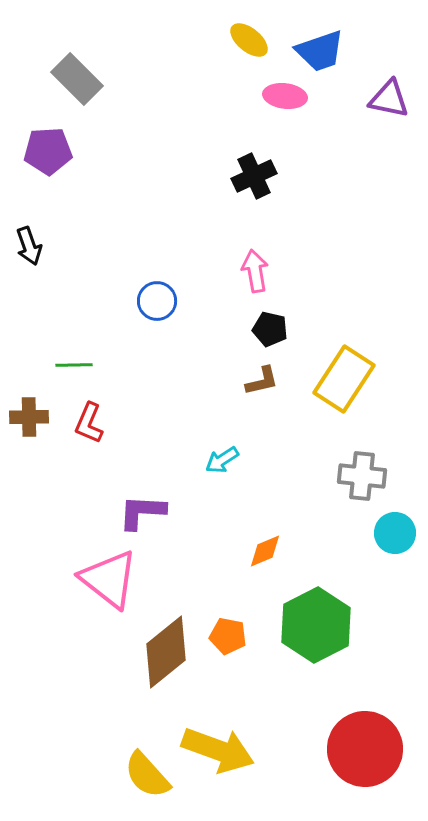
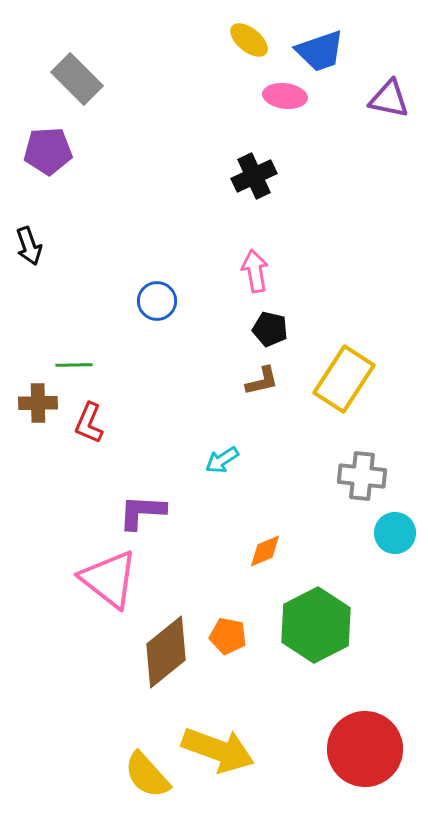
brown cross: moved 9 px right, 14 px up
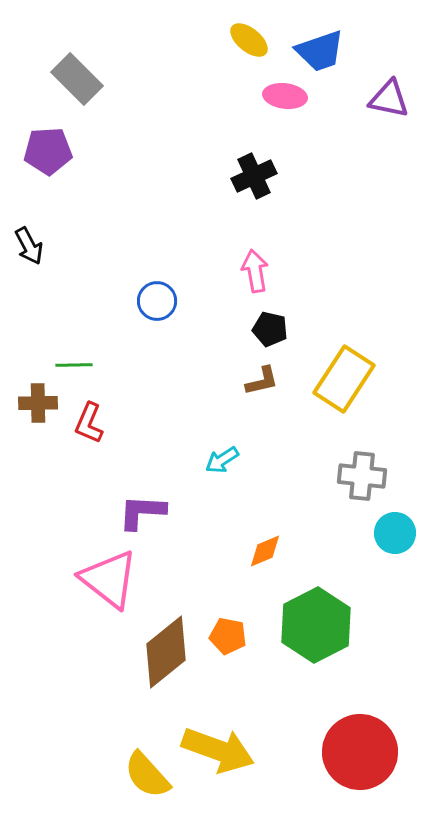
black arrow: rotated 9 degrees counterclockwise
red circle: moved 5 px left, 3 px down
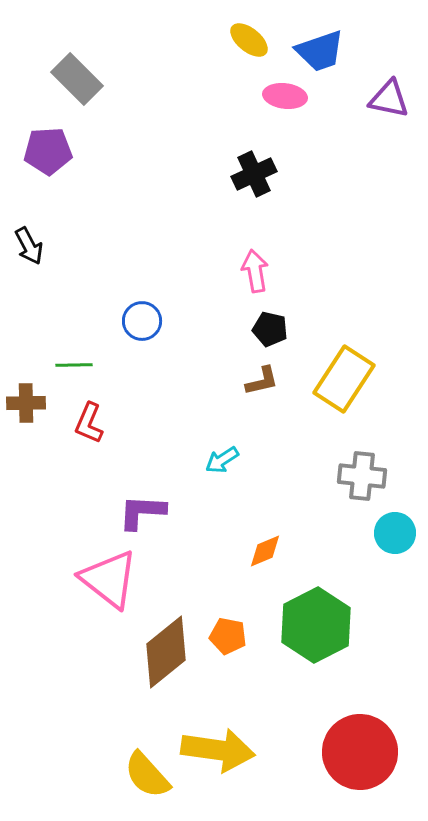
black cross: moved 2 px up
blue circle: moved 15 px left, 20 px down
brown cross: moved 12 px left
yellow arrow: rotated 12 degrees counterclockwise
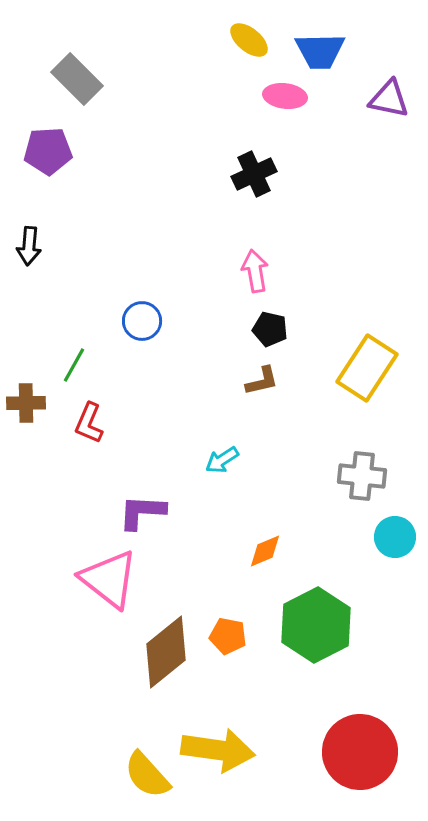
blue trapezoid: rotated 18 degrees clockwise
black arrow: rotated 33 degrees clockwise
green line: rotated 60 degrees counterclockwise
yellow rectangle: moved 23 px right, 11 px up
cyan circle: moved 4 px down
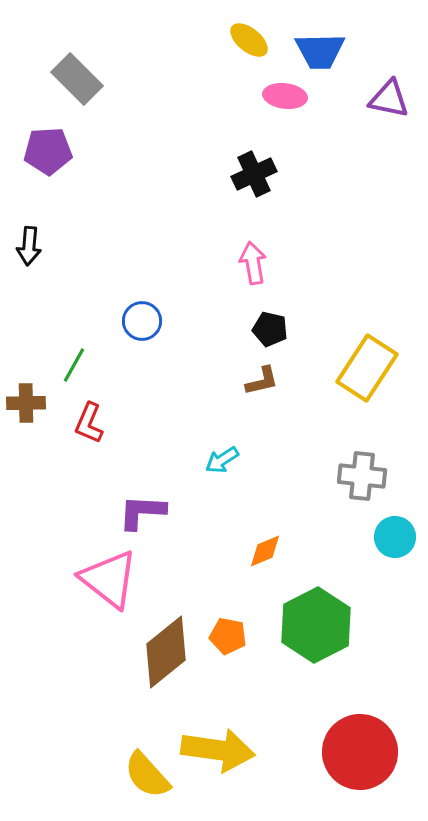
pink arrow: moved 2 px left, 8 px up
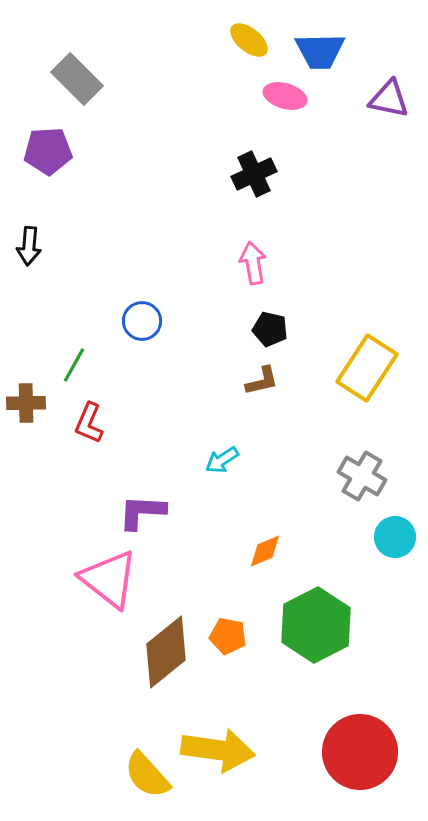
pink ellipse: rotated 9 degrees clockwise
gray cross: rotated 24 degrees clockwise
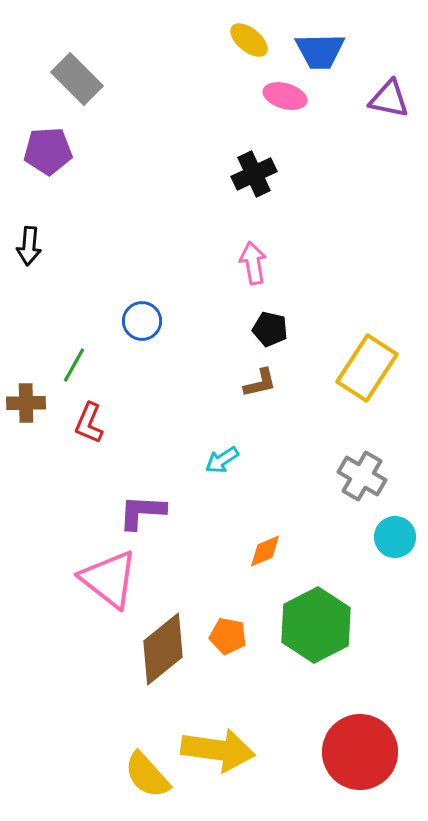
brown L-shape: moved 2 px left, 2 px down
brown diamond: moved 3 px left, 3 px up
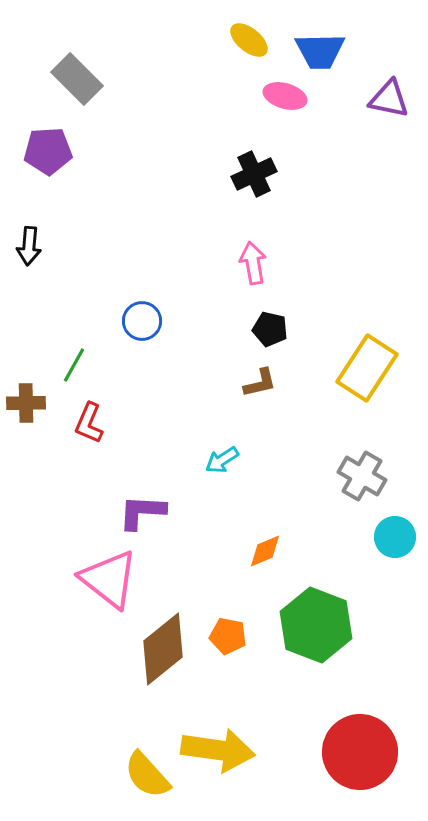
green hexagon: rotated 12 degrees counterclockwise
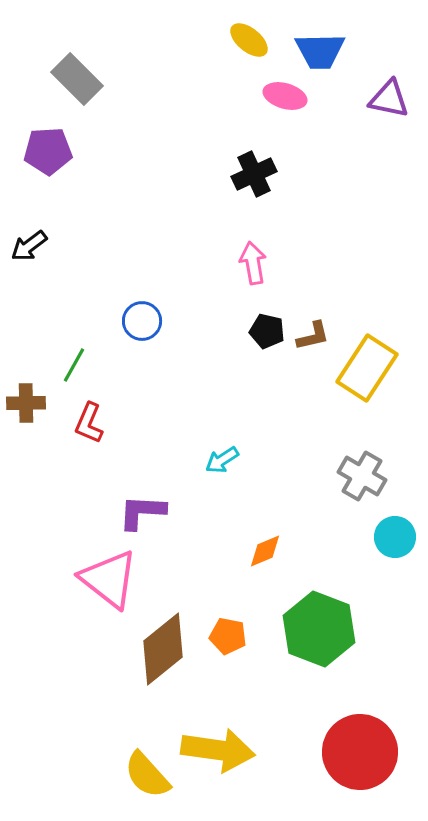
black arrow: rotated 48 degrees clockwise
black pentagon: moved 3 px left, 2 px down
brown L-shape: moved 53 px right, 47 px up
green hexagon: moved 3 px right, 4 px down
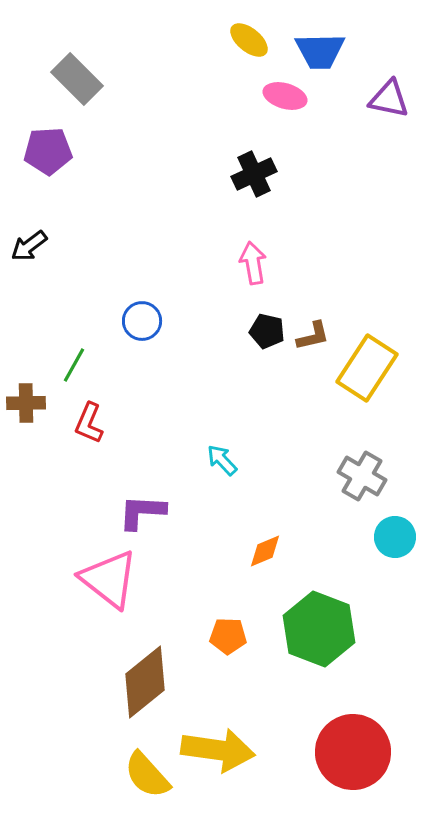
cyan arrow: rotated 80 degrees clockwise
orange pentagon: rotated 9 degrees counterclockwise
brown diamond: moved 18 px left, 33 px down
red circle: moved 7 px left
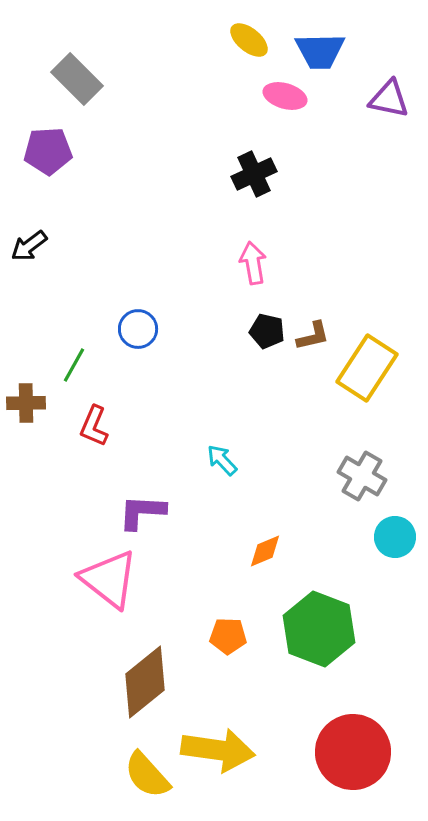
blue circle: moved 4 px left, 8 px down
red L-shape: moved 5 px right, 3 px down
